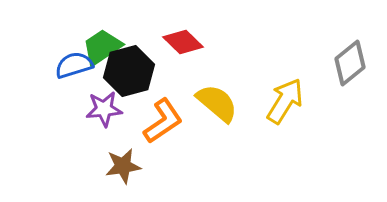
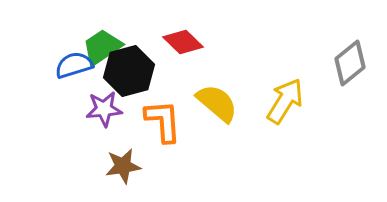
orange L-shape: rotated 60 degrees counterclockwise
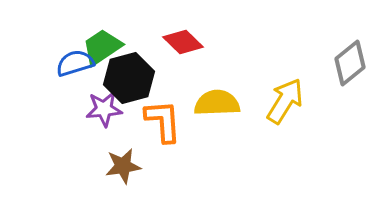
blue semicircle: moved 1 px right, 2 px up
black hexagon: moved 7 px down
yellow semicircle: rotated 42 degrees counterclockwise
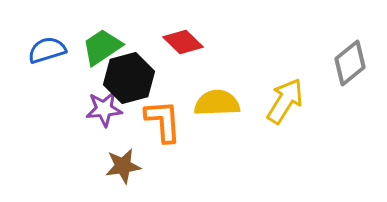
blue semicircle: moved 28 px left, 13 px up
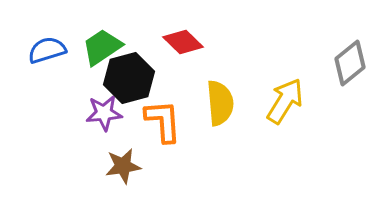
yellow semicircle: moved 3 px right; rotated 87 degrees clockwise
purple star: moved 4 px down
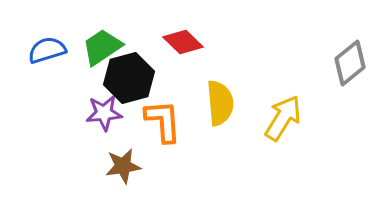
yellow arrow: moved 2 px left, 17 px down
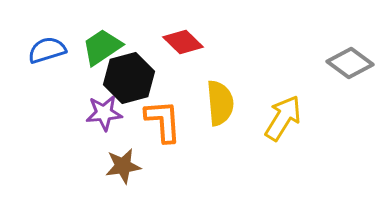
gray diamond: rotated 75 degrees clockwise
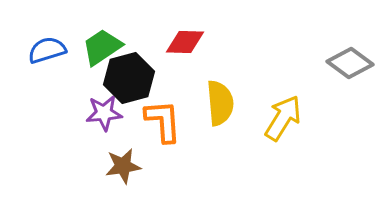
red diamond: moved 2 px right; rotated 42 degrees counterclockwise
